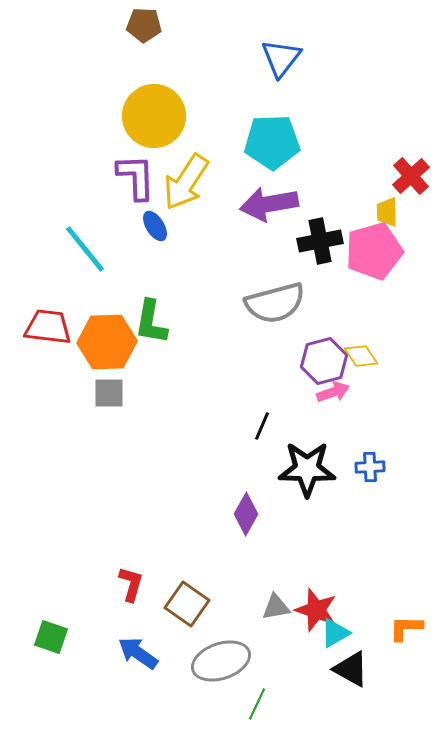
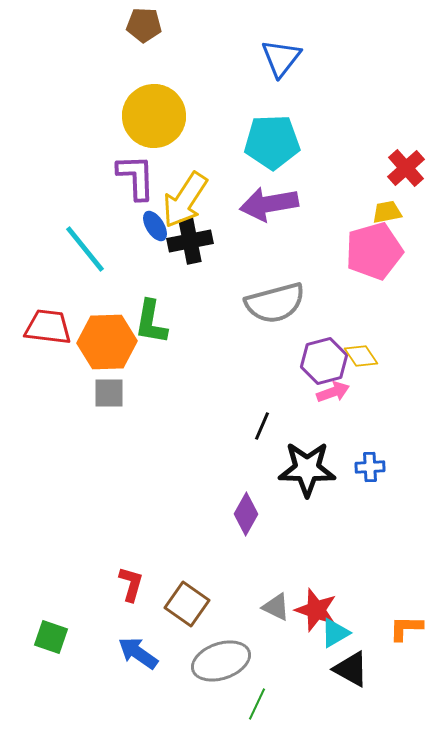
red cross: moved 5 px left, 8 px up
yellow arrow: moved 1 px left, 18 px down
yellow trapezoid: rotated 80 degrees clockwise
black cross: moved 130 px left
gray triangle: rotated 36 degrees clockwise
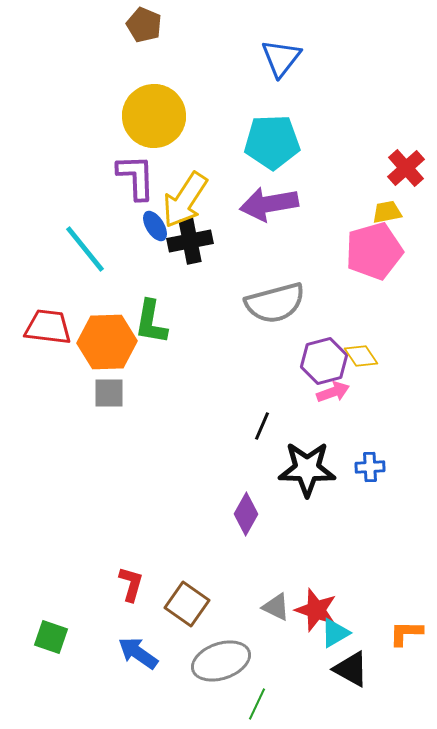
brown pentagon: rotated 20 degrees clockwise
orange L-shape: moved 5 px down
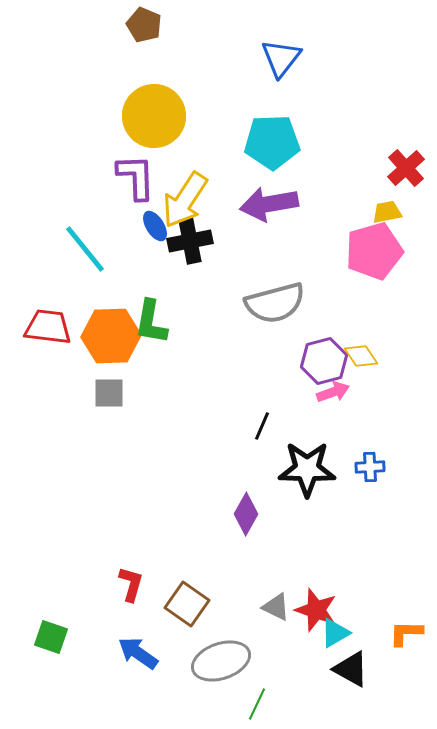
orange hexagon: moved 4 px right, 6 px up
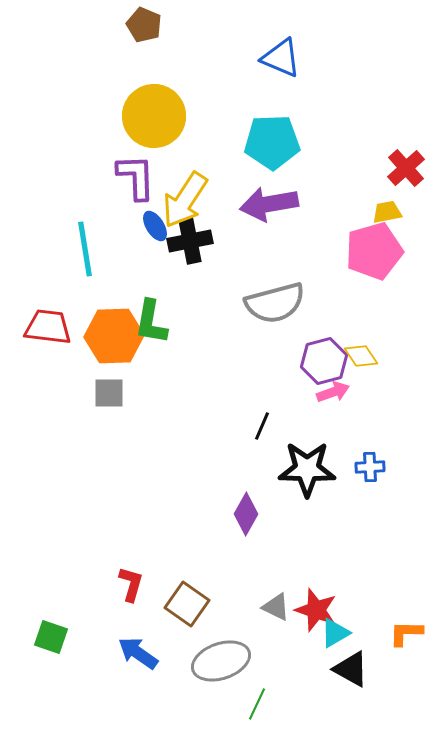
blue triangle: rotated 45 degrees counterclockwise
cyan line: rotated 30 degrees clockwise
orange hexagon: moved 3 px right
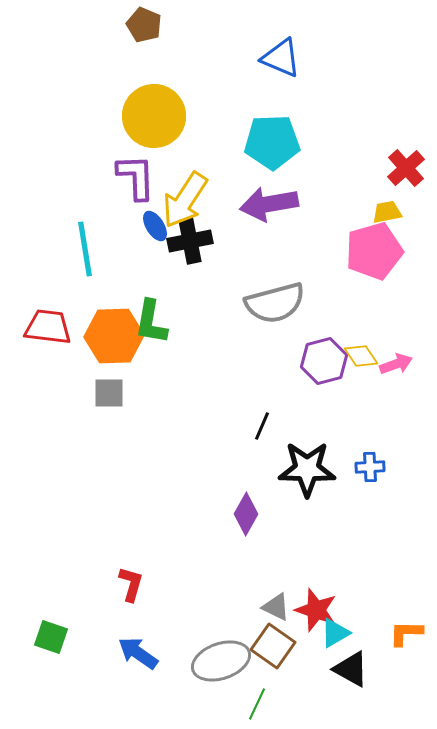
pink arrow: moved 63 px right, 28 px up
brown square: moved 86 px right, 42 px down
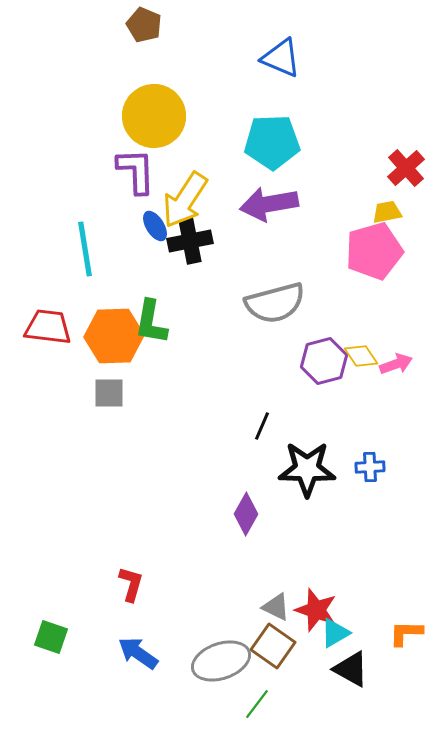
purple L-shape: moved 6 px up
green line: rotated 12 degrees clockwise
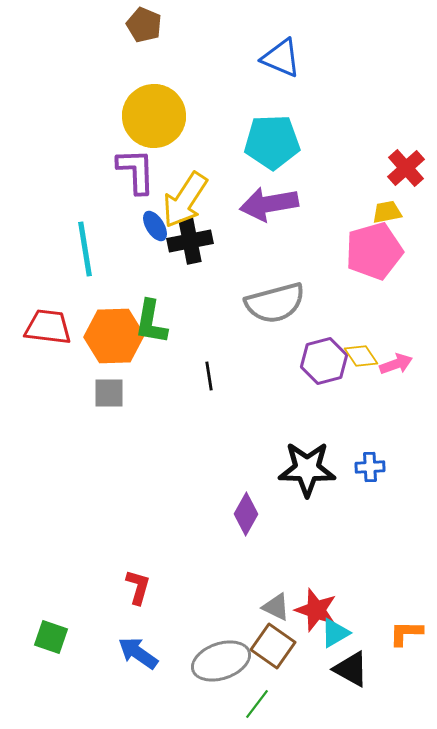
black line: moved 53 px left, 50 px up; rotated 32 degrees counterclockwise
red L-shape: moved 7 px right, 3 px down
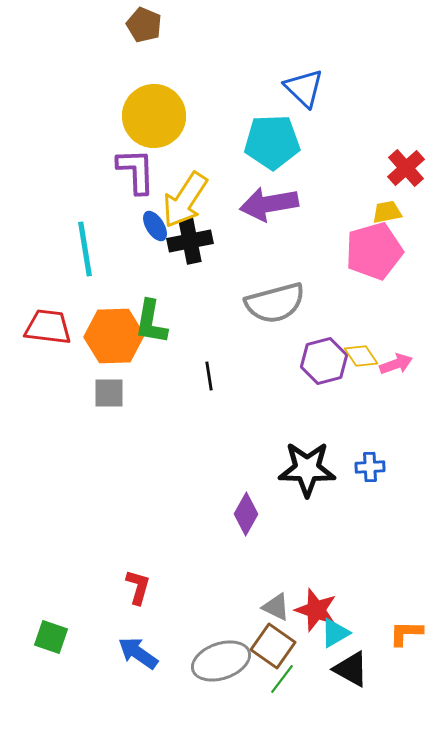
blue triangle: moved 23 px right, 30 px down; rotated 21 degrees clockwise
green line: moved 25 px right, 25 px up
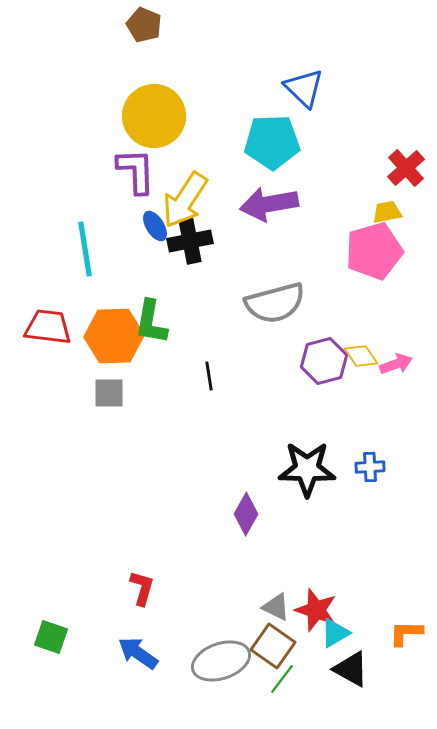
red L-shape: moved 4 px right, 1 px down
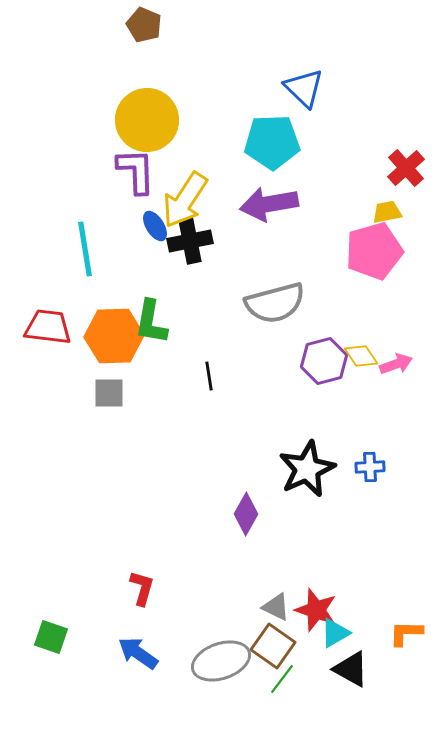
yellow circle: moved 7 px left, 4 px down
black star: rotated 26 degrees counterclockwise
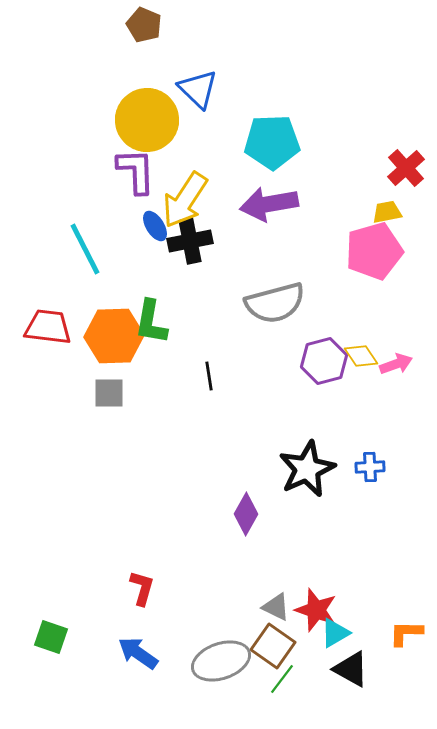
blue triangle: moved 106 px left, 1 px down
cyan line: rotated 18 degrees counterclockwise
